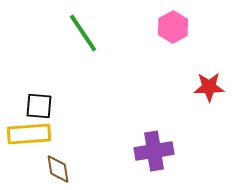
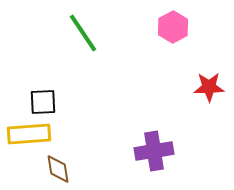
black square: moved 4 px right, 4 px up; rotated 8 degrees counterclockwise
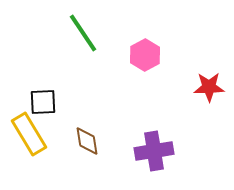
pink hexagon: moved 28 px left, 28 px down
yellow rectangle: rotated 63 degrees clockwise
brown diamond: moved 29 px right, 28 px up
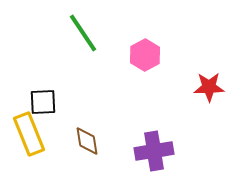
yellow rectangle: rotated 9 degrees clockwise
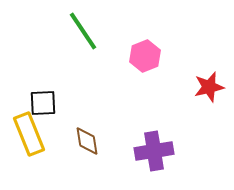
green line: moved 2 px up
pink hexagon: moved 1 px down; rotated 8 degrees clockwise
red star: rotated 12 degrees counterclockwise
black square: moved 1 px down
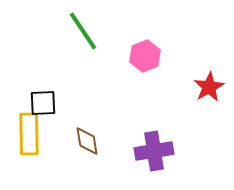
red star: rotated 16 degrees counterclockwise
yellow rectangle: rotated 21 degrees clockwise
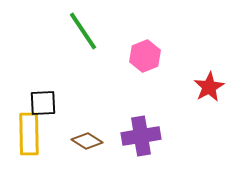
brown diamond: rotated 48 degrees counterclockwise
purple cross: moved 13 px left, 15 px up
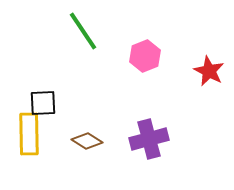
red star: moved 16 px up; rotated 16 degrees counterclockwise
purple cross: moved 8 px right, 3 px down; rotated 6 degrees counterclockwise
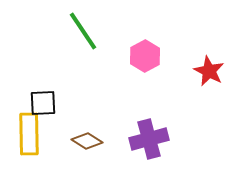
pink hexagon: rotated 8 degrees counterclockwise
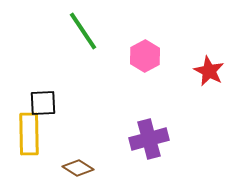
brown diamond: moved 9 px left, 27 px down
